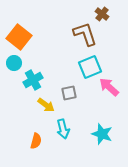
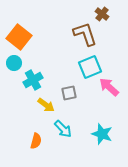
cyan arrow: rotated 30 degrees counterclockwise
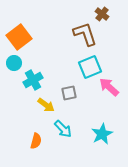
orange square: rotated 15 degrees clockwise
cyan star: rotated 25 degrees clockwise
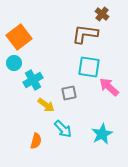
brown L-shape: rotated 64 degrees counterclockwise
cyan square: moved 1 px left; rotated 30 degrees clockwise
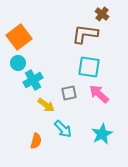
cyan circle: moved 4 px right
pink arrow: moved 10 px left, 7 px down
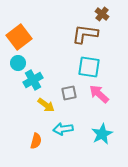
cyan arrow: rotated 126 degrees clockwise
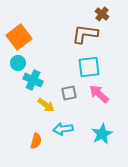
cyan square: rotated 15 degrees counterclockwise
cyan cross: rotated 36 degrees counterclockwise
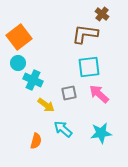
cyan arrow: rotated 48 degrees clockwise
cyan star: moved 1 px left, 1 px up; rotated 20 degrees clockwise
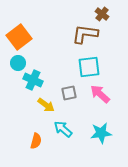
pink arrow: moved 1 px right
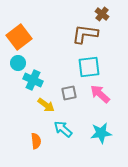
orange semicircle: rotated 21 degrees counterclockwise
